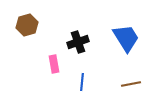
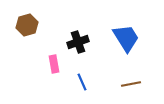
blue line: rotated 30 degrees counterclockwise
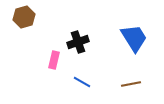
brown hexagon: moved 3 px left, 8 px up
blue trapezoid: moved 8 px right
pink rectangle: moved 4 px up; rotated 24 degrees clockwise
blue line: rotated 36 degrees counterclockwise
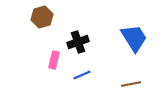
brown hexagon: moved 18 px right
blue line: moved 7 px up; rotated 54 degrees counterclockwise
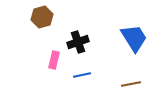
blue line: rotated 12 degrees clockwise
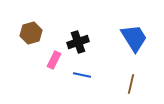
brown hexagon: moved 11 px left, 16 px down
pink rectangle: rotated 12 degrees clockwise
blue line: rotated 24 degrees clockwise
brown line: rotated 66 degrees counterclockwise
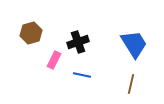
blue trapezoid: moved 6 px down
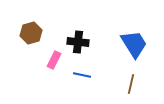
black cross: rotated 25 degrees clockwise
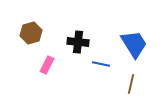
pink rectangle: moved 7 px left, 5 px down
blue line: moved 19 px right, 11 px up
